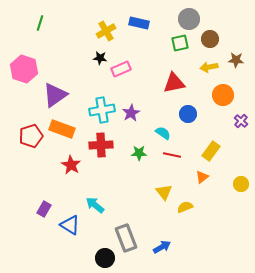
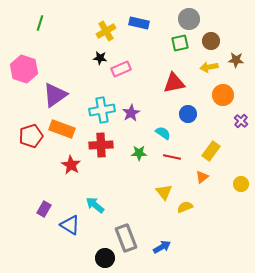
brown circle: moved 1 px right, 2 px down
red line: moved 2 px down
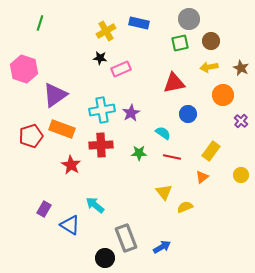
brown star: moved 5 px right, 8 px down; rotated 21 degrees clockwise
yellow circle: moved 9 px up
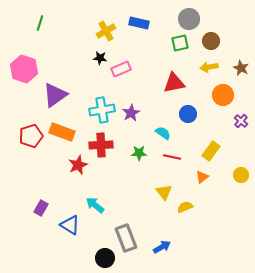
orange rectangle: moved 3 px down
red star: moved 7 px right; rotated 18 degrees clockwise
purple rectangle: moved 3 px left, 1 px up
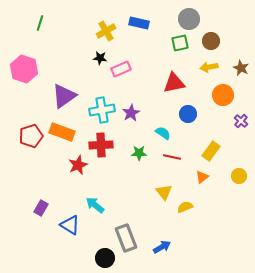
purple triangle: moved 9 px right, 1 px down
yellow circle: moved 2 px left, 1 px down
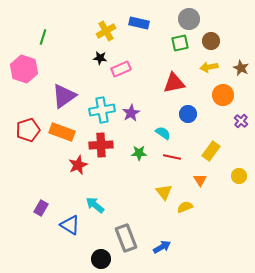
green line: moved 3 px right, 14 px down
red pentagon: moved 3 px left, 6 px up
orange triangle: moved 2 px left, 3 px down; rotated 24 degrees counterclockwise
black circle: moved 4 px left, 1 px down
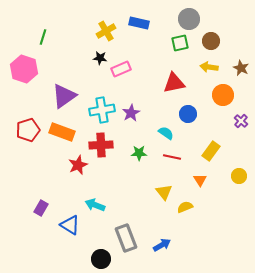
yellow arrow: rotated 18 degrees clockwise
cyan semicircle: moved 3 px right
cyan arrow: rotated 18 degrees counterclockwise
blue arrow: moved 2 px up
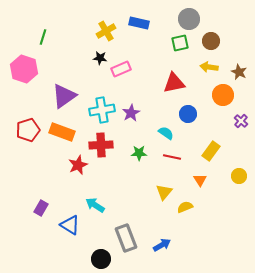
brown star: moved 2 px left, 4 px down
yellow triangle: rotated 18 degrees clockwise
cyan arrow: rotated 12 degrees clockwise
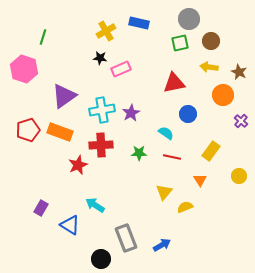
orange rectangle: moved 2 px left
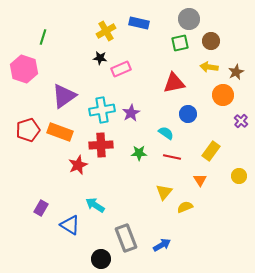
brown star: moved 3 px left; rotated 21 degrees clockwise
